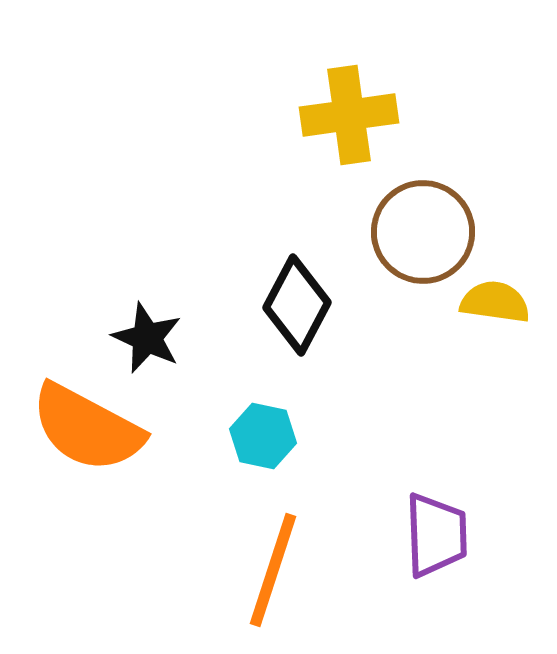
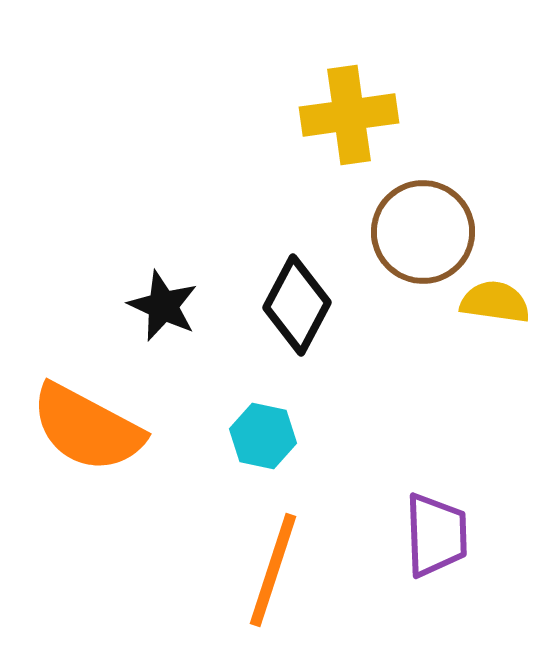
black star: moved 16 px right, 32 px up
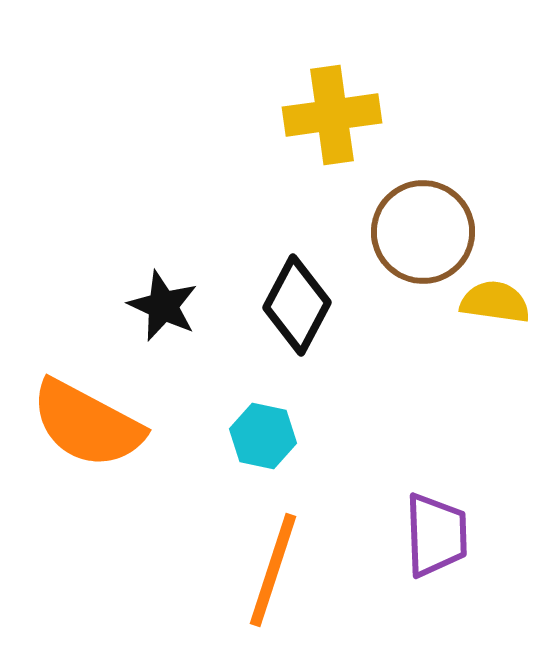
yellow cross: moved 17 px left
orange semicircle: moved 4 px up
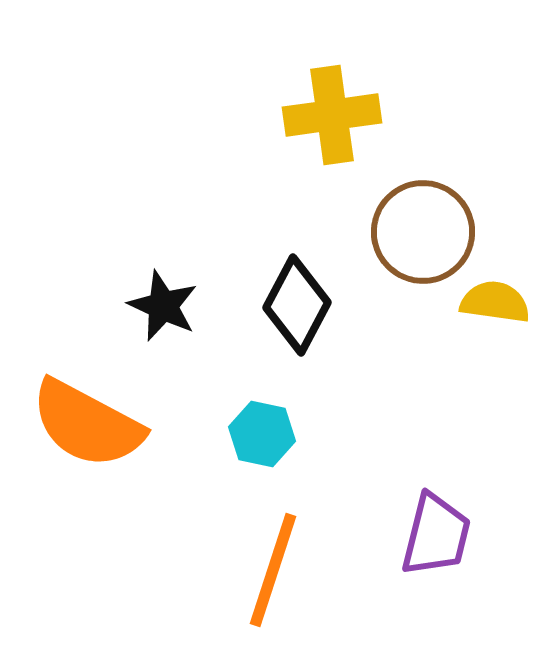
cyan hexagon: moved 1 px left, 2 px up
purple trapezoid: rotated 16 degrees clockwise
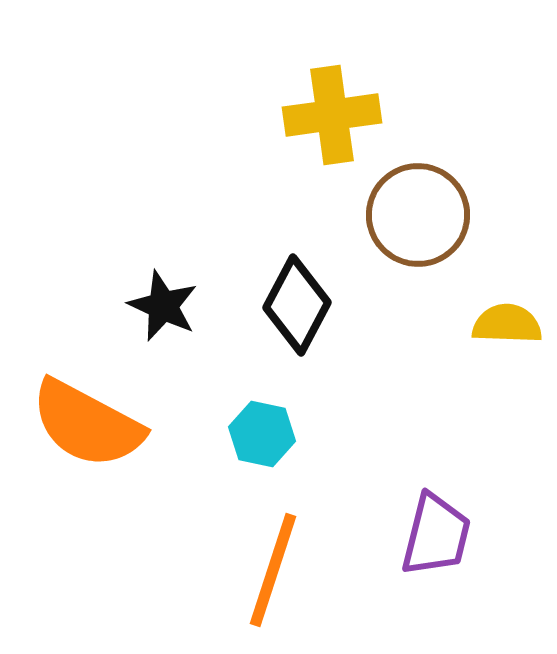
brown circle: moved 5 px left, 17 px up
yellow semicircle: moved 12 px right, 22 px down; rotated 6 degrees counterclockwise
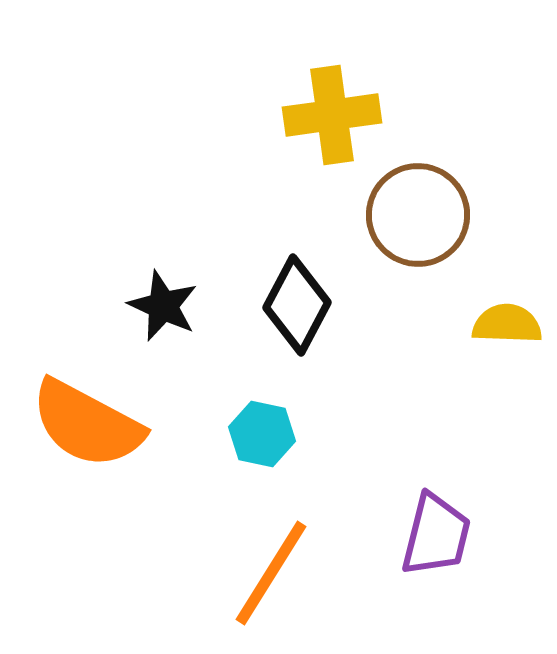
orange line: moved 2 px left, 3 px down; rotated 14 degrees clockwise
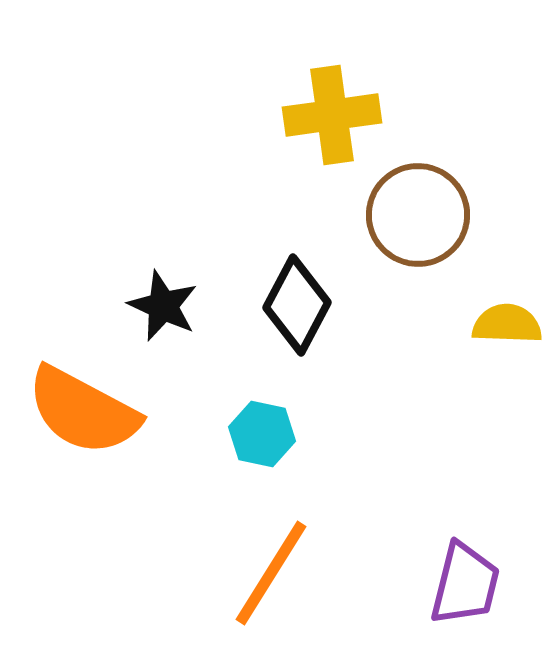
orange semicircle: moved 4 px left, 13 px up
purple trapezoid: moved 29 px right, 49 px down
